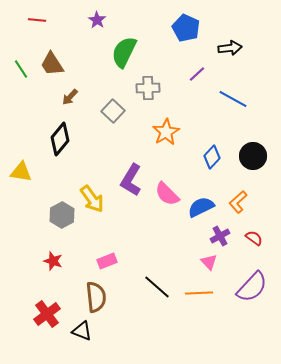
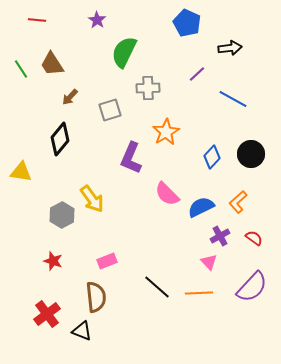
blue pentagon: moved 1 px right, 5 px up
gray square: moved 3 px left, 1 px up; rotated 30 degrees clockwise
black circle: moved 2 px left, 2 px up
purple L-shape: moved 22 px up; rotated 8 degrees counterclockwise
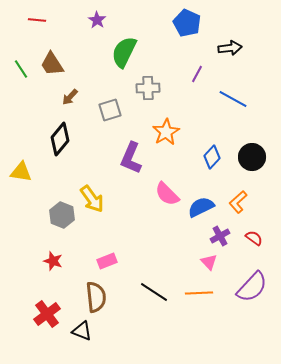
purple line: rotated 18 degrees counterclockwise
black circle: moved 1 px right, 3 px down
gray hexagon: rotated 10 degrees counterclockwise
black line: moved 3 px left, 5 px down; rotated 8 degrees counterclockwise
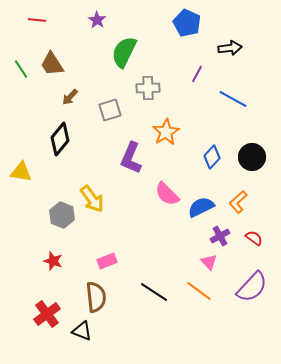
orange line: moved 2 px up; rotated 40 degrees clockwise
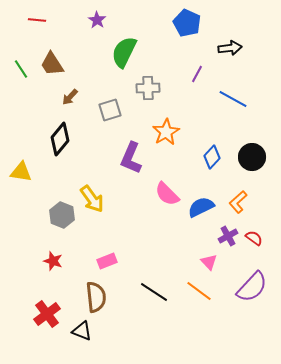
purple cross: moved 8 px right
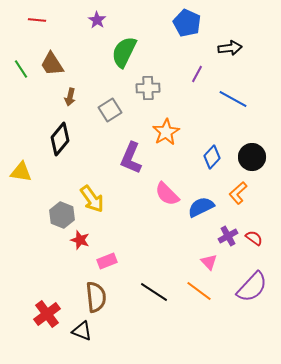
brown arrow: rotated 30 degrees counterclockwise
gray square: rotated 15 degrees counterclockwise
orange L-shape: moved 9 px up
red star: moved 27 px right, 21 px up
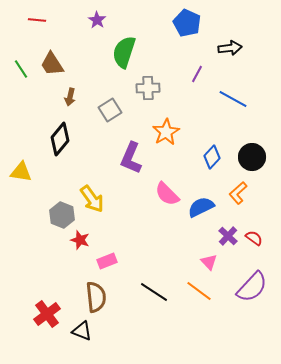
green semicircle: rotated 8 degrees counterclockwise
purple cross: rotated 18 degrees counterclockwise
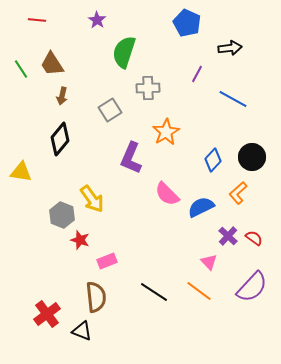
brown arrow: moved 8 px left, 1 px up
blue diamond: moved 1 px right, 3 px down
